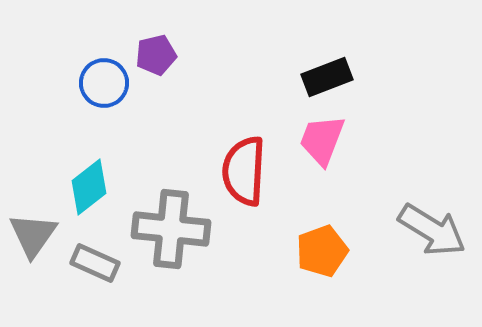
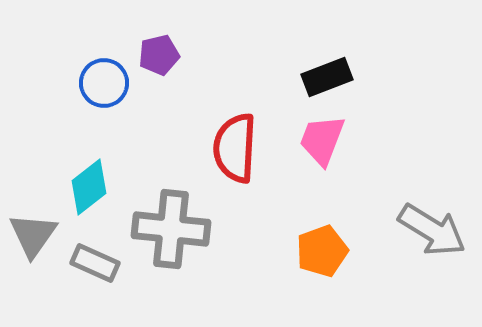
purple pentagon: moved 3 px right
red semicircle: moved 9 px left, 23 px up
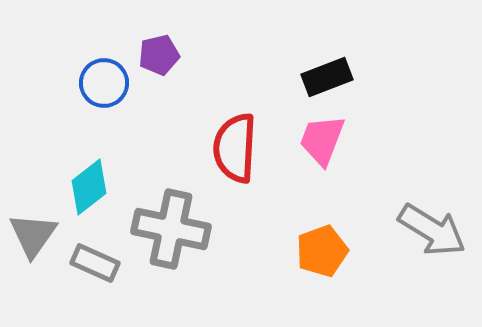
gray cross: rotated 6 degrees clockwise
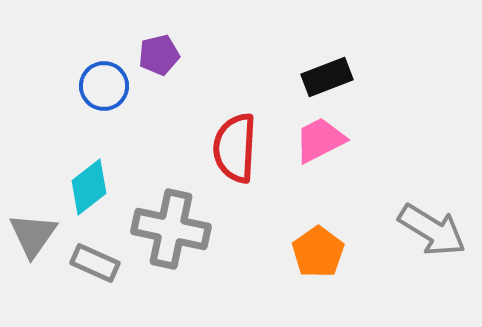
blue circle: moved 3 px down
pink trapezoid: moved 2 px left; rotated 42 degrees clockwise
orange pentagon: moved 4 px left, 1 px down; rotated 15 degrees counterclockwise
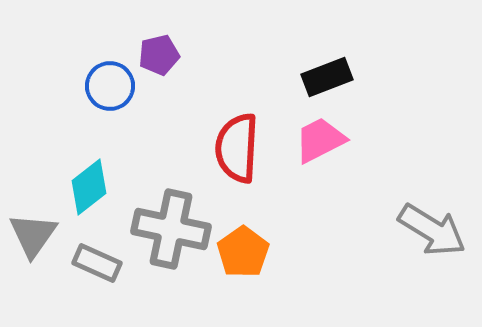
blue circle: moved 6 px right
red semicircle: moved 2 px right
orange pentagon: moved 75 px left
gray rectangle: moved 2 px right
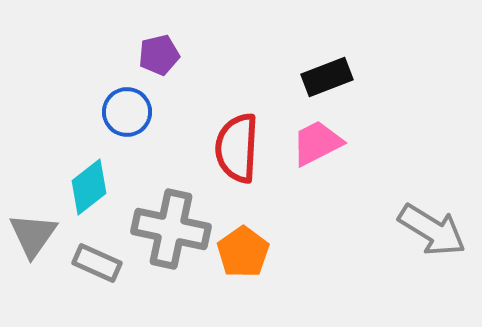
blue circle: moved 17 px right, 26 px down
pink trapezoid: moved 3 px left, 3 px down
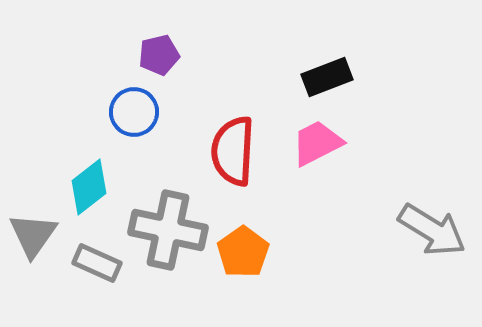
blue circle: moved 7 px right
red semicircle: moved 4 px left, 3 px down
gray cross: moved 3 px left, 1 px down
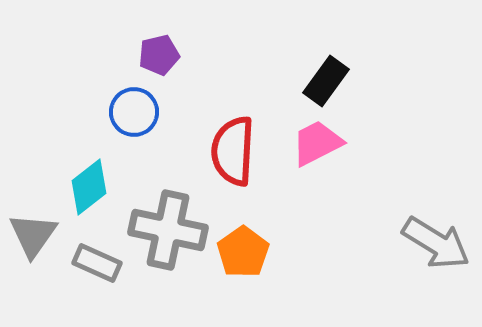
black rectangle: moved 1 px left, 4 px down; rotated 33 degrees counterclockwise
gray arrow: moved 4 px right, 13 px down
